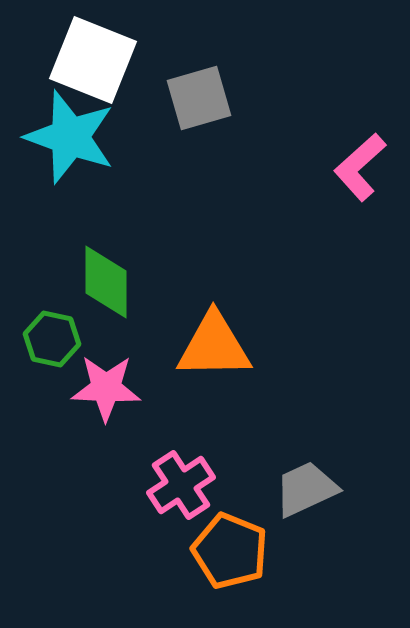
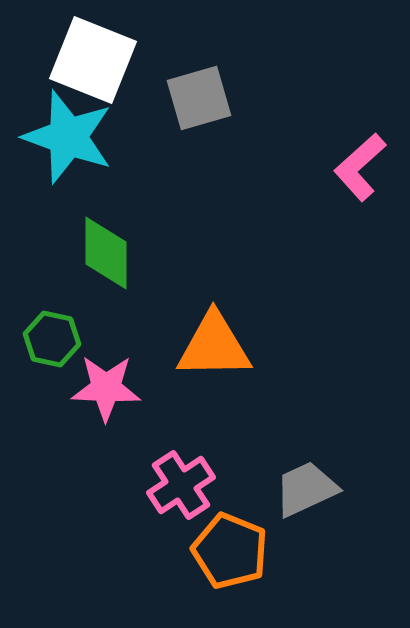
cyan star: moved 2 px left
green diamond: moved 29 px up
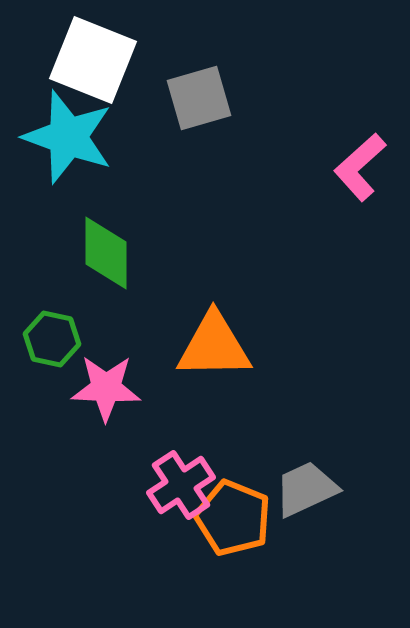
orange pentagon: moved 3 px right, 33 px up
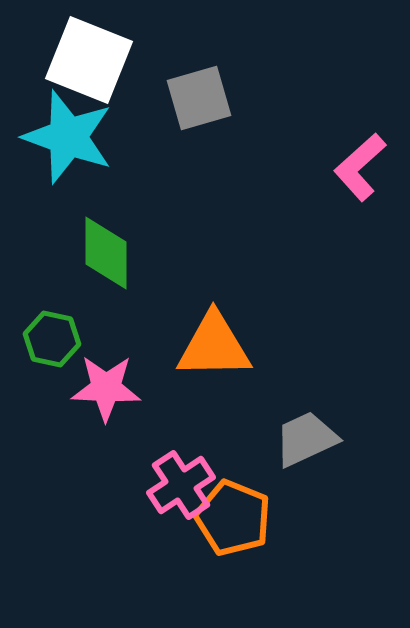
white square: moved 4 px left
gray trapezoid: moved 50 px up
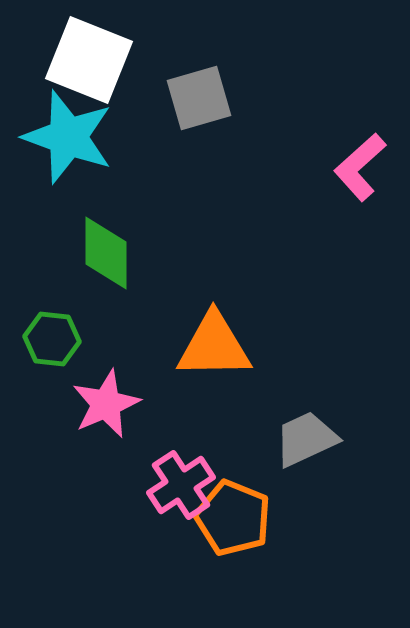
green hexagon: rotated 6 degrees counterclockwise
pink star: moved 16 px down; rotated 26 degrees counterclockwise
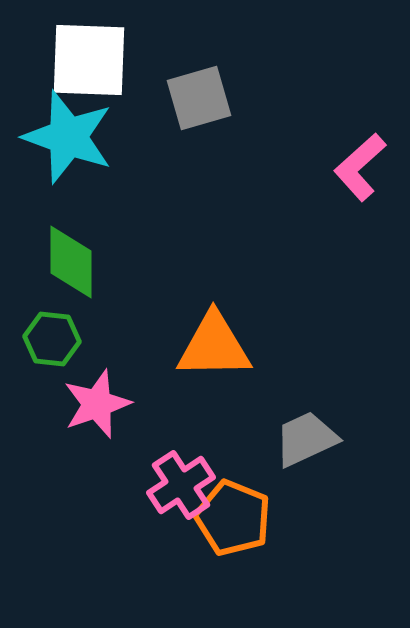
white square: rotated 20 degrees counterclockwise
green diamond: moved 35 px left, 9 px down
pink star: moved 9 px left; rotated 4 degrees clockwise
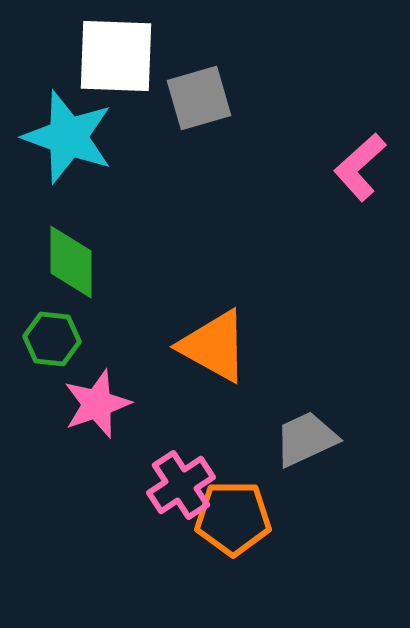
white square: moved 27 px right, 4 px up
orange triangle: rotated 30 degrees clockwise
orange pentagon: rotated 22 degrees counterclockwise
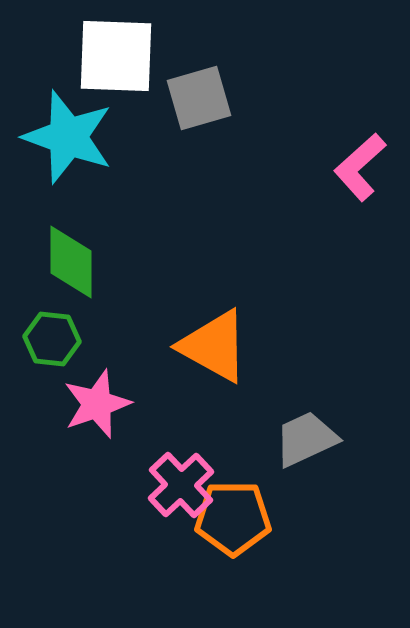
pink cross: rotated 10 degrees counterclockwise
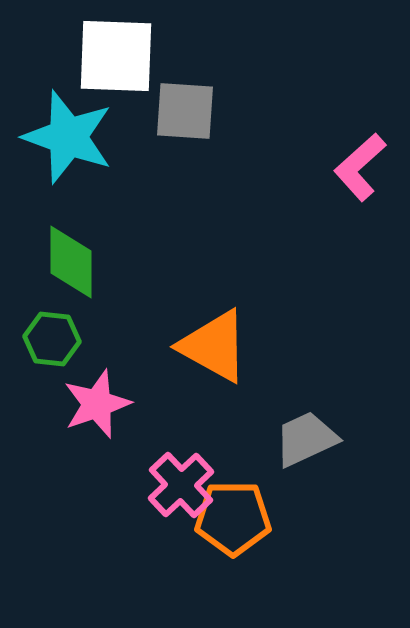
gray square: moved 14 px left, 13 px down; rotated 20 degrees clockwise
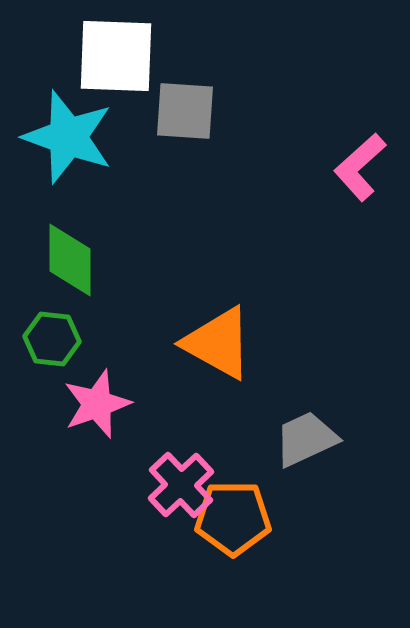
green diamond: moved 1 px left, 2 px up
orange triangle: moved 4 px right, 3 px up
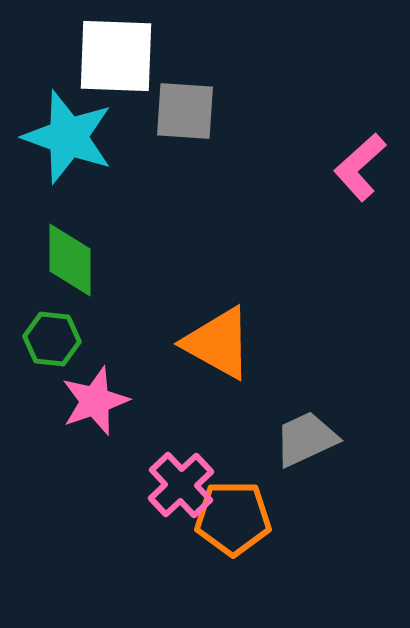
pink star: moved 2 px left, 3 px up
